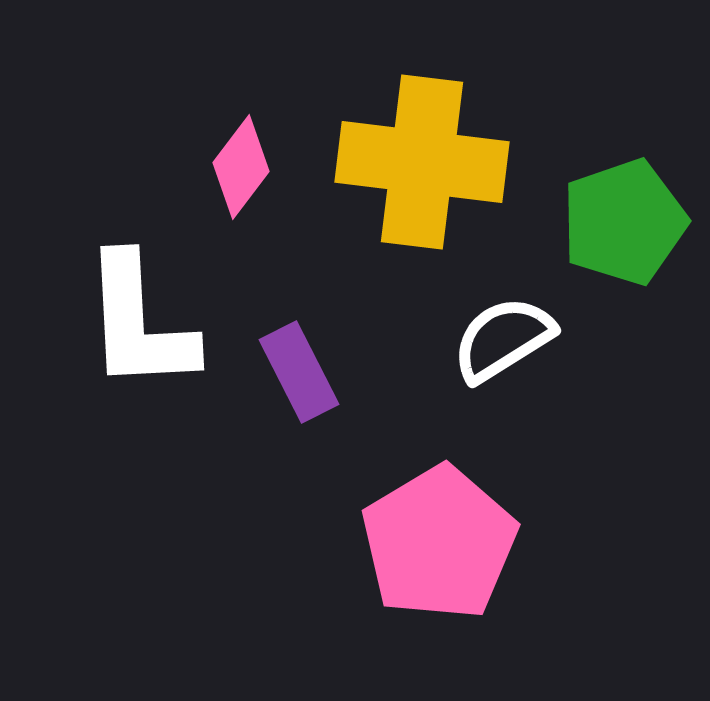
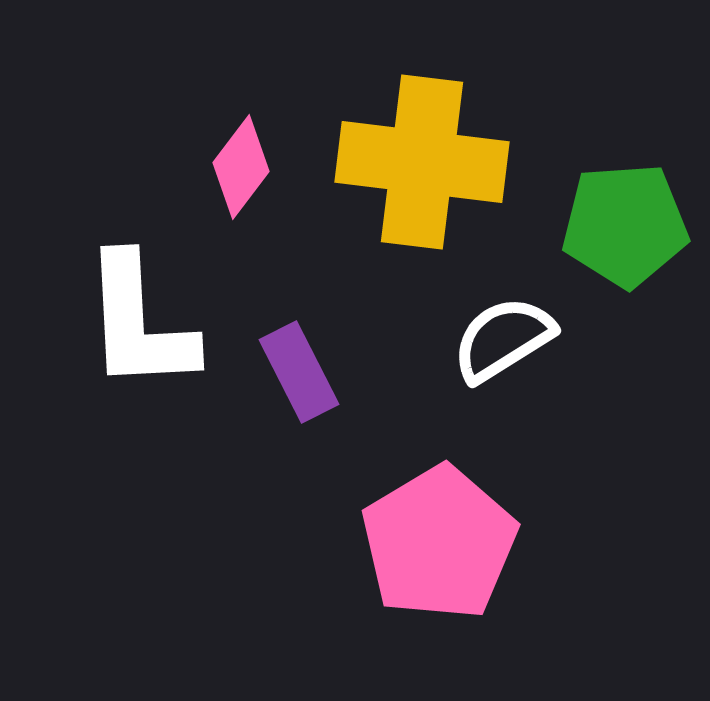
green pentagon: moved 1 px right, 3 px down; rotated 15 degrees clockwise
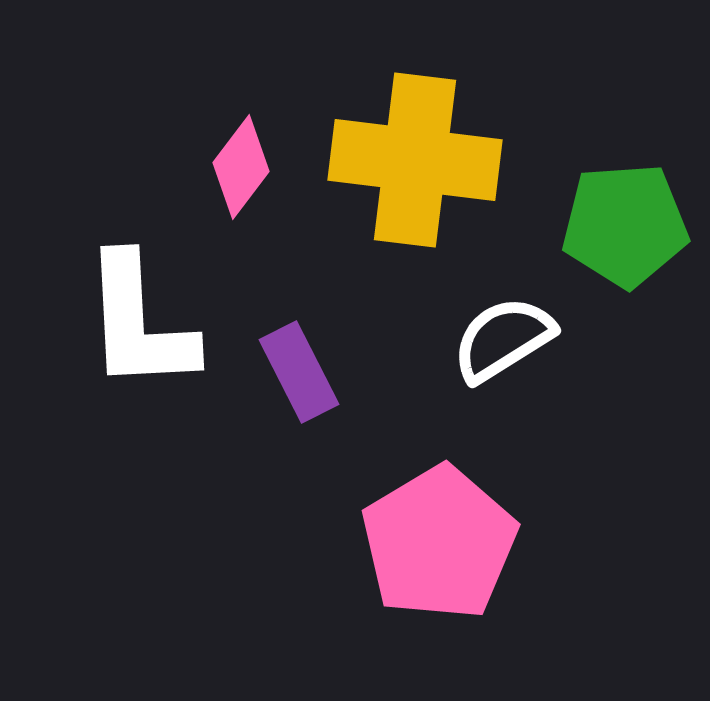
yellow cross: moved 7 px left, 2 px up
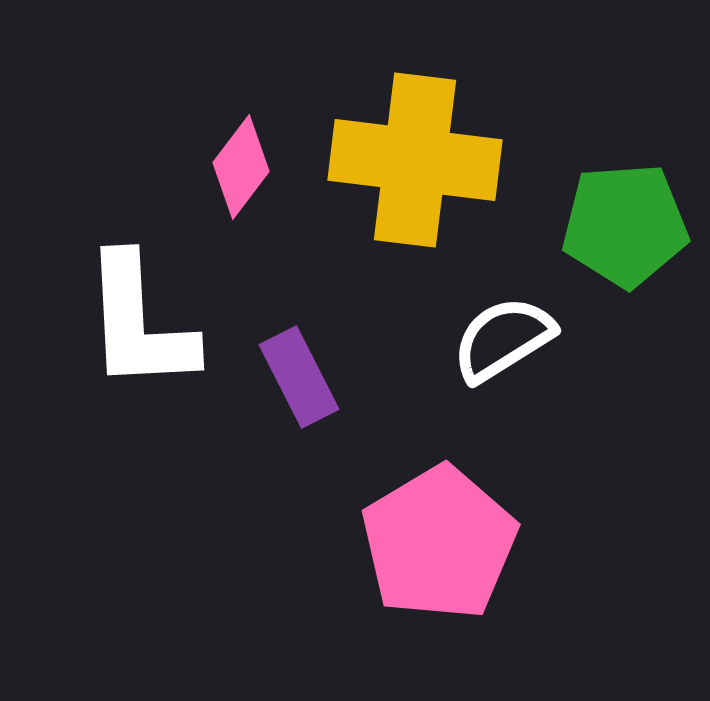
purple rectangle: moved 5 px down
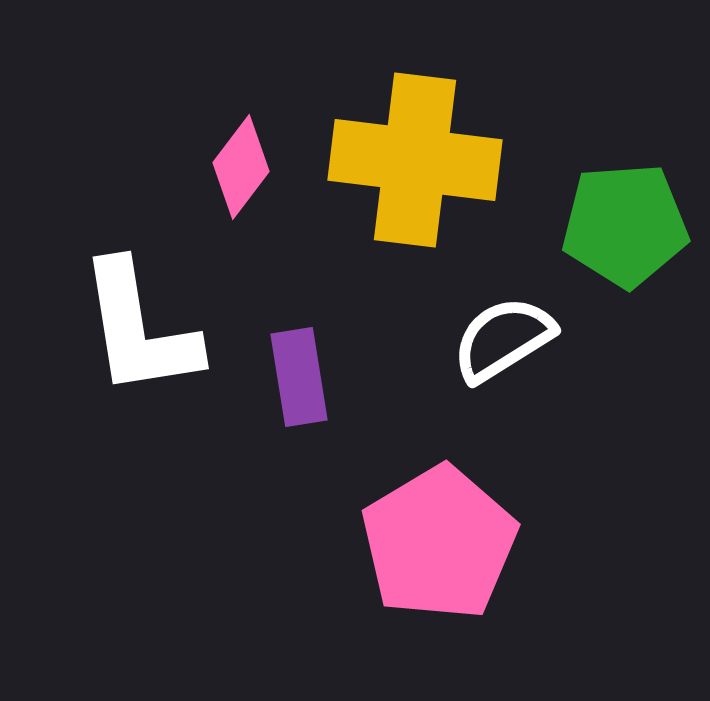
white L-shape: moved 6 px down; rotated 6 degrees counterclockwise
purple rectangle: rotated 18 degrees clockwise
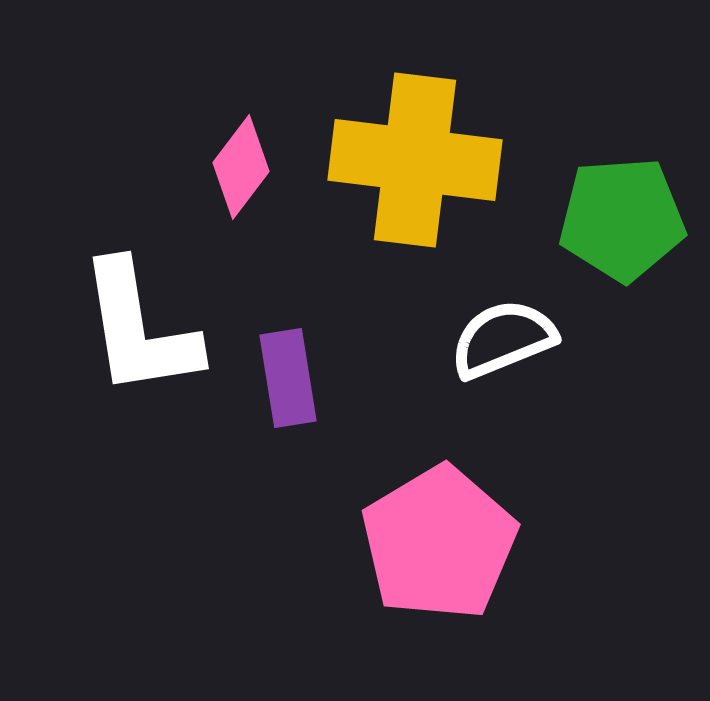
green pentagon: moved 3 px left, 6 px up
white semicircle: rotated 10 degrees clockwise
purple rectangle: moved 11 px left, 1 px down
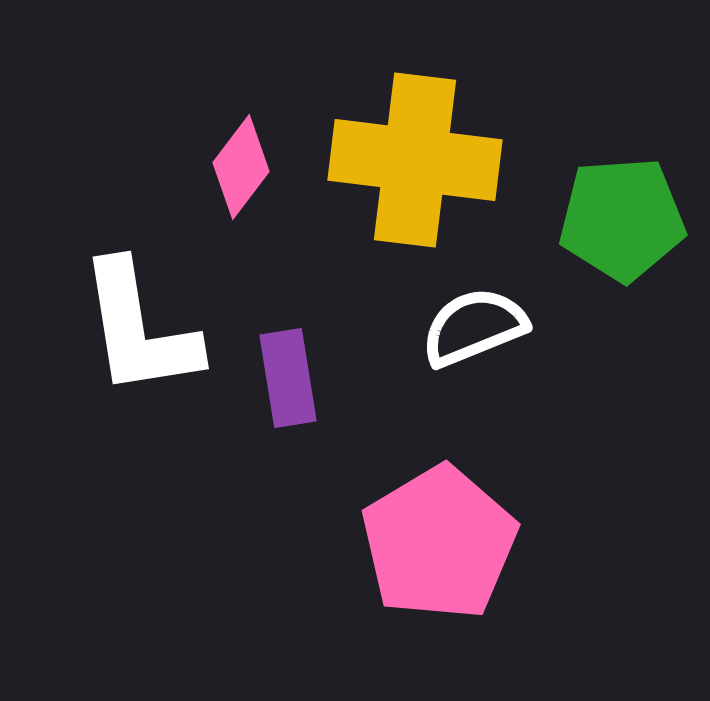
white semicircle: moved 29 px left, 12 px up
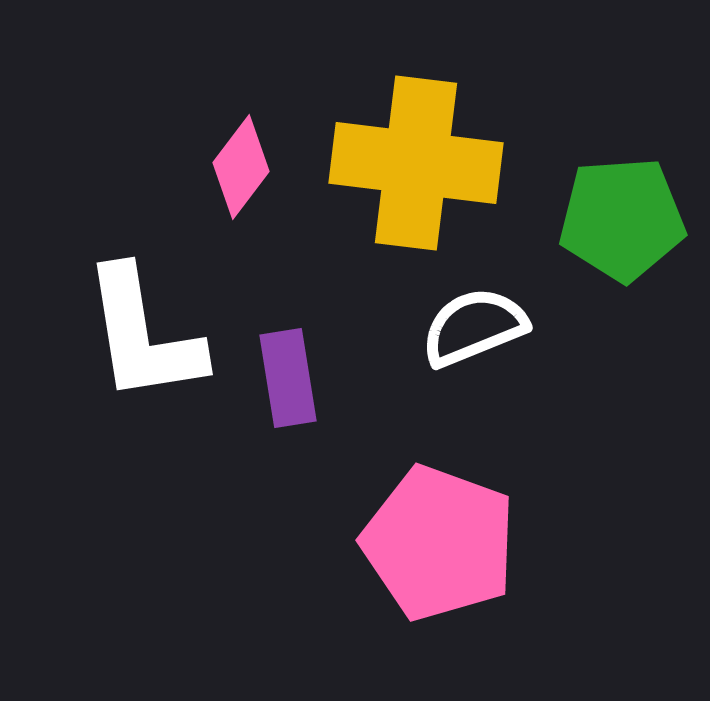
yellow cross: moved 1 px right, 3 px down
white L-shape: moved 4 px right, 6 px down
pink pentagon: rotated 21 degrees counterclockwise
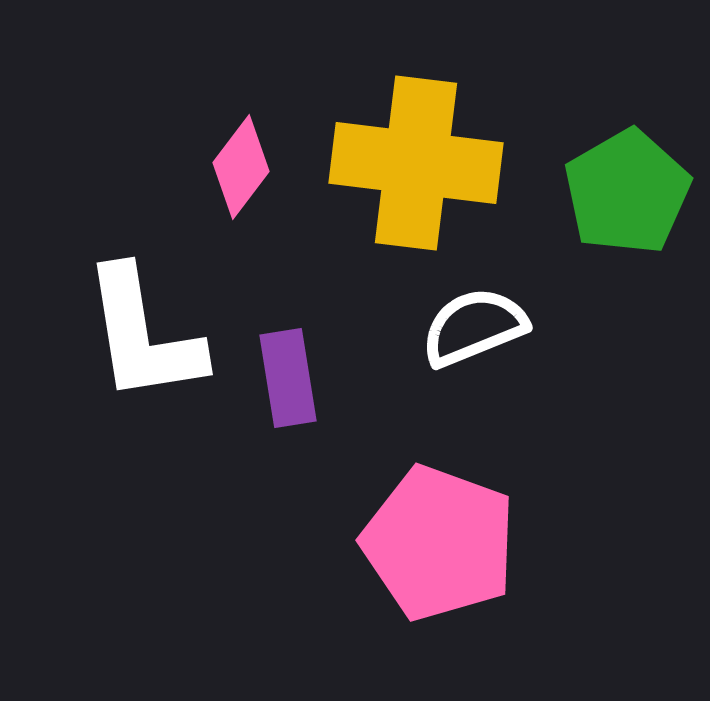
green pentagon: moved 5 px right, 27 px up; rotated 26 degrees counterclockwise
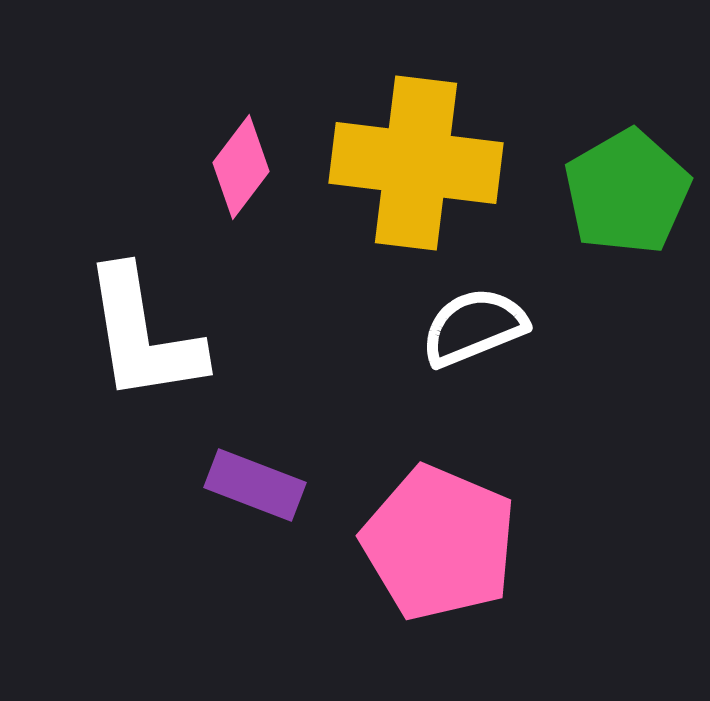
purple rectangle: moved 33 px left, 107 px down; rotated 60 degrees counterclockwise
pink pentagon: rotated 3 degrees clockwise
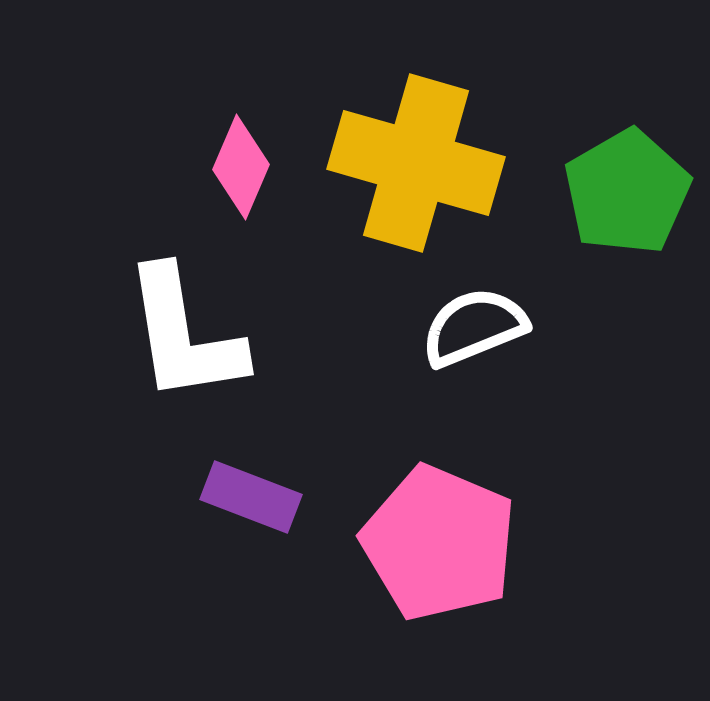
yellow cross: rotated 9 degrees clockwise
pink diamond: rotated 14 degrees counterclockwise
white L-shape: moved 41 px right
purple rectangle: moved 4 px left, 12 px down
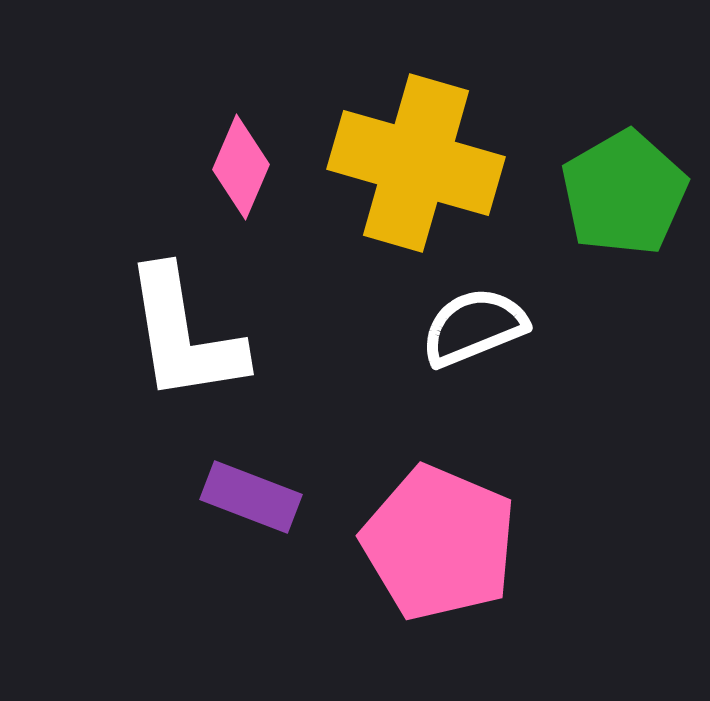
green pentagon: moved 3 px left, 1 px down
